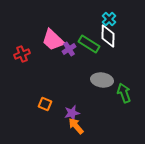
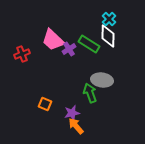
green arrow: moved 34 px left
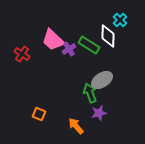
cyan cross: moved 11 px right, 1 px down
green rectangle: moved 1 px down
red cross: rotated 35 degrees counterclockwise
gray ellipse: rotated 40 degrees counterclockwise
orange square: moved 6 px left, 10 px down
purple star: moved 27 px right
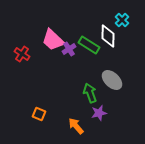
cyan cross: moved 2 px right
gray ellipse: moved 10 px right; rotated 75 degrees clockwise
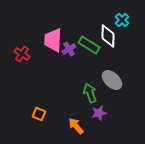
pink trapezoid: rotated 50 degrees clockwise
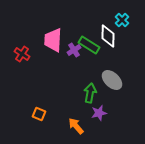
purple cross: moved 5 px right, 1 px down
green arrow: rotated 30 degrees clockwise
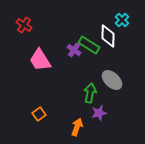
pink trapezoid: moved 13 px left, 20 px down; rotated 35 degrees counterclockwise
purple cross: rotated 24 degrees counterclockwise
red cross: moved 2 px right, 29 px up
orange square: rotated 32 degrees clockwise
orange arrow: moved 1 px right, 1 px down; rotated 60 degrees clockwise
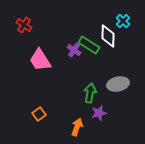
cyan cross: moved 1 px right, 1 px down
gray ellipse: moved 6 px right, 4 px down; rotated 55 degrees counterclockwise
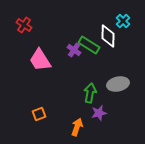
orange square: rotated 16 degrees clockwise
